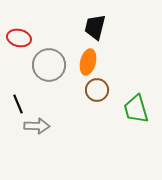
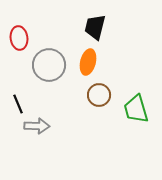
red ellipse: rotated 70 degrees clockwise
brown circle: moved 2 px right, 5 px down
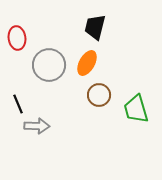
red ellipse: moved 2 px left
orange ellipse: moved 1 px left, 1 px down; rotated 15 degrees clockwise
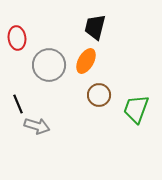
orange ellipse: moved 1 px left, 2 px up
green trapezoid: rotated 36 degrees clockwise
gray arrow: rotated 15 degrees clockwise
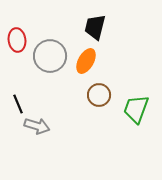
red ellipse: moved 2 px down
gray circle: moved 1 px right, 9 px up
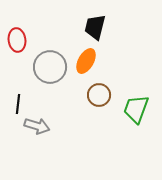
gray circle: moved 11 px down
black line: rotated 30 degrees clockwise
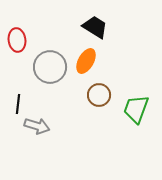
black trapezoid: rotated 108 degrees clockwise
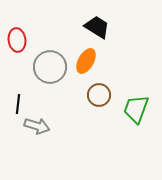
black trapezoid: moved 2 px right
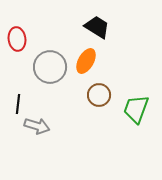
red ellipse: moved 1 px up
